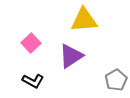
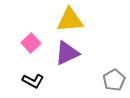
yellow triangle: moved 14 px left
purple triangle: moved 4 px left, 3 px up; rotated 8 degrees clockwise
gray pentagon: moved 2 px left
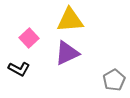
pink square: moved 2 px left, 5 px up
black L-shape: moved 14 px left, 12 px up
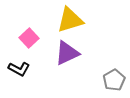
yellow triangle: rotated 12 degrees counterclockwise
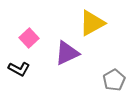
yellow triangle: moved 22 px right, 3 px down; rotated 12 degrees counterclockwise
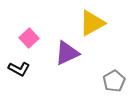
gray pentagon: moved 1 px down
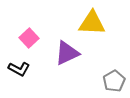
yellow triangle: rotated 32 degrees clockwise
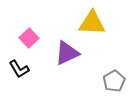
black L-shape: rotated 30 degrees clockwise
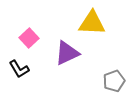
gray pentagon: rotated 10 degrees clockwise
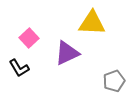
black L-shape: moved 1 px up
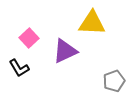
purple triangle: moved 2 px left, 2 px up
